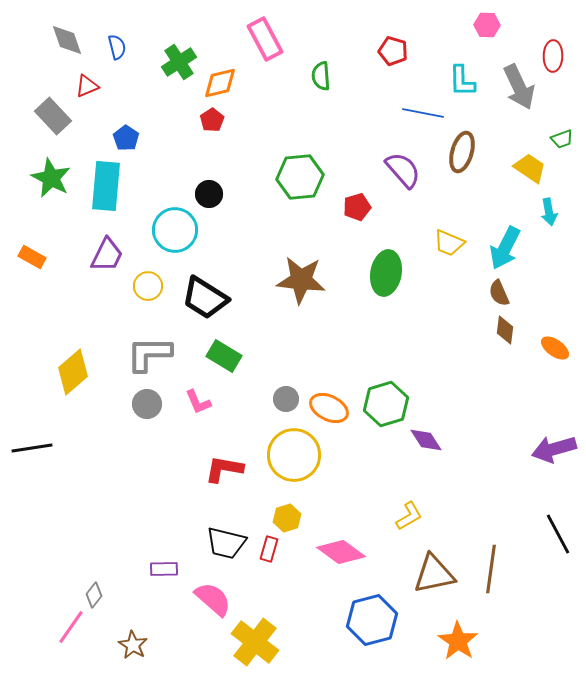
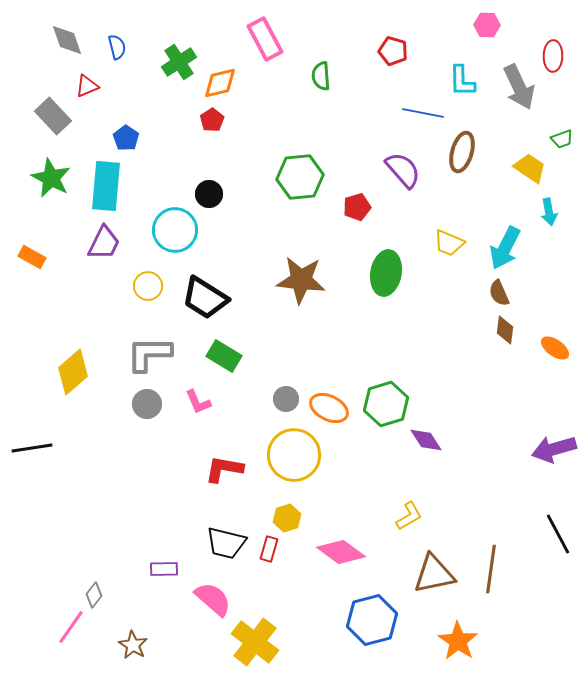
purple trapezoid at (107, 255): moved 3 px left, 12 px up
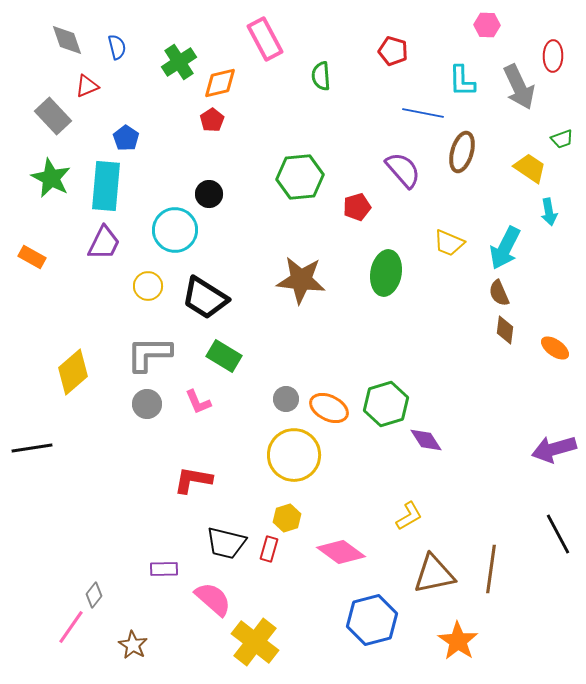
red L-shape at (224, 469): moved 31 px left, 11 px down
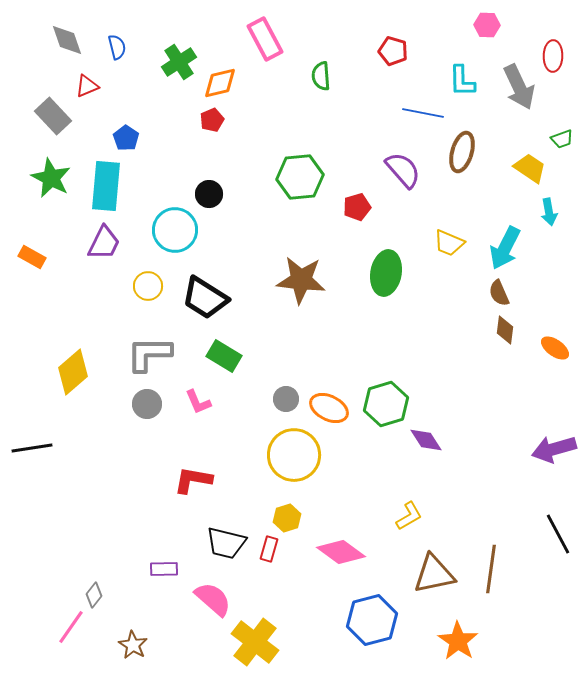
red pentagon at (212, 120): rotated 10 degrees clockwise
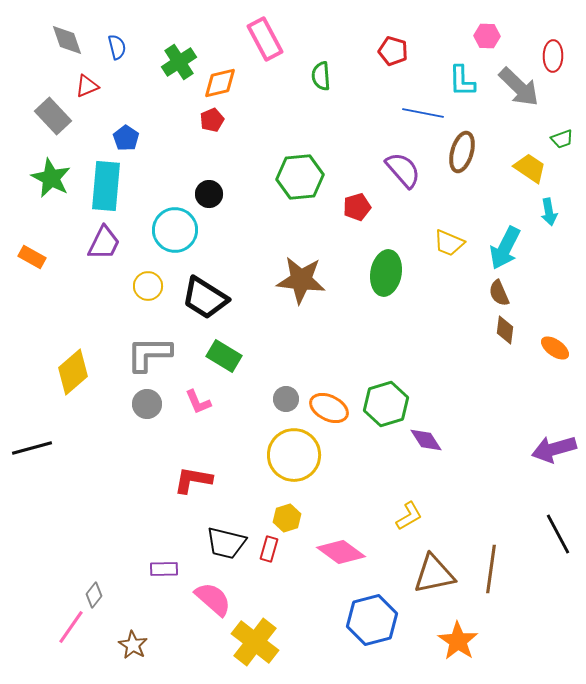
pink hexagon at (487, 25): moved 11 px down
gray arrow at (519, 87): rotated 21 degrees counterclockwise
black line at (32, 448): rotated 6 degrees counterclockwise
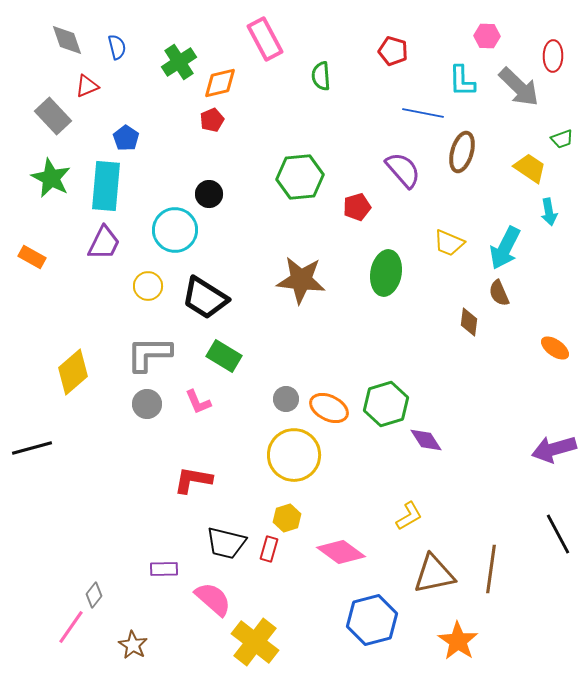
brown diamond at (505, 330): moved 36 px left, 8 px up
